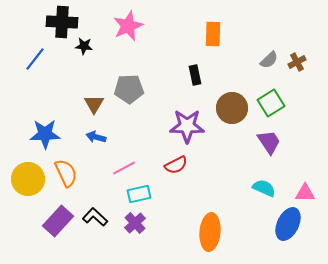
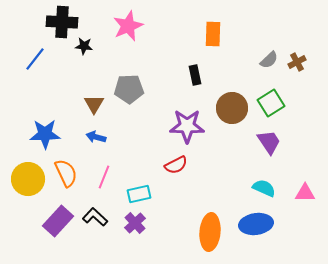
pink line: moved 20 px left, 9 px down; rotated 40 degrees counterclockwise
blue ellipse: moved 32 px left; rotated 56 degrees clockwise
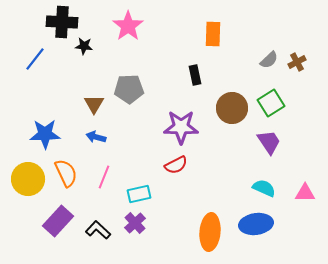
pink star: rotated 12 degrees counterclockwise
purple star: moved 6 px left, 1 px down
black L-shape: moved 3 px right, 13 px down
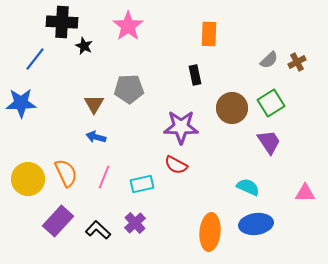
orange rectangle: moved 4 px left
black star: rotated 18 degrees clockwise
blue star: moved 24 px left, 31 px up
red semicircle: rotated 55 degrees clockwise
cyan semicircle: moved 16 px left, 1 px up
cyan rectangle: moved 3 px right, 10 px up
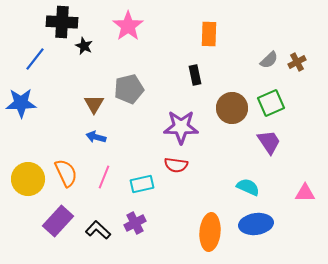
gray pentagon: rotated 12 degrees counterclockwise
green square: rotated 8 degrees clockwise
red semicircle: rotated 20 degrees counterclockwise
purple cross: rotated 15 degrees clockwise
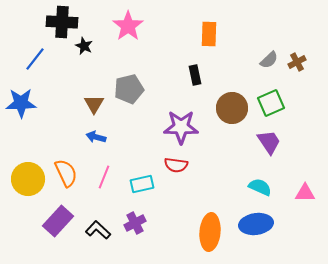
cyan semicircle: moved 12 px right
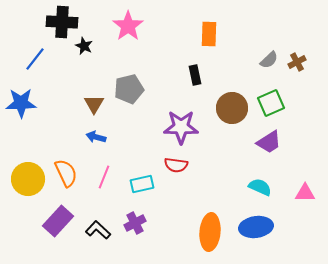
purple trapezoid: rotated 92 degrees clockwise
blue ellipse: moved 3 px down
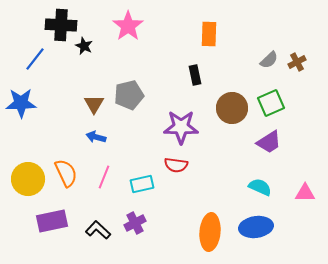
black cross: moved 1 px left, 3 px down
gray pentagon: moved 6 px down
purple rectangle: moved 6 px left; rotated 36 degrees clockwise
